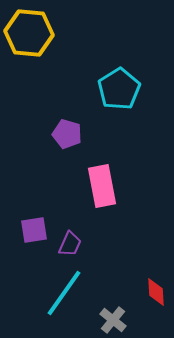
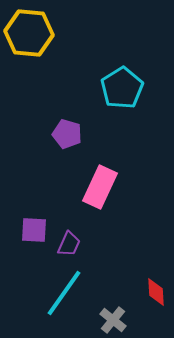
cyan pentagon: moved 3 px right, 1 px up
pink rectangle: moved 2 px left, 1 px down; rotated 36 degrees clockwise
purple square: rotated 12 degrees clockwise
purple trapezoid: moved 1 px left
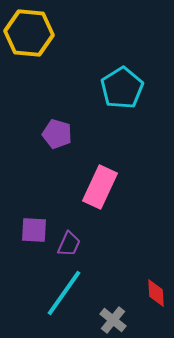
purple pentagon: moved 10 px left
red diamond: moved 1 px down
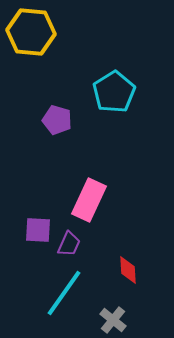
yellow hexagon: moved 2 px right, 1 px up
cyan pentagon: moved 8 px left, 4 px down
purple pentagon: moved 14 px up
pink rectangle: moved 11 px left, 13 px down
purple square: moved 4 px right
red diamond: moved 28 px left, 23 px up
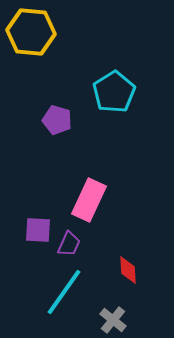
cyan line: moved 1 px up
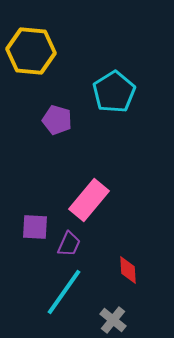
yellow hexagon: moved 19 px down
pink rectangle: rotated 15 degrees clockwise
purple square: moved 3 px left, 3 px up
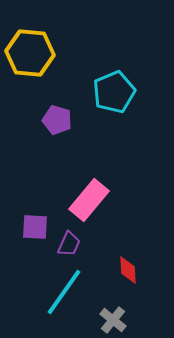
yellow hexagon: moved 1 px left, 2 px down
cyan pentagon: rotated 9 degrees clockwise
